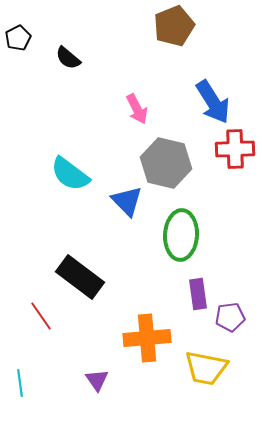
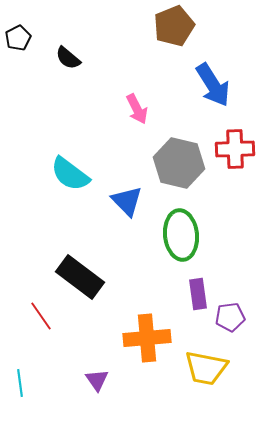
blue arrow: moved 17 px up
gray hexagon: moved 13 px right
green ellipse: rotated 9 degrees counterclockwise
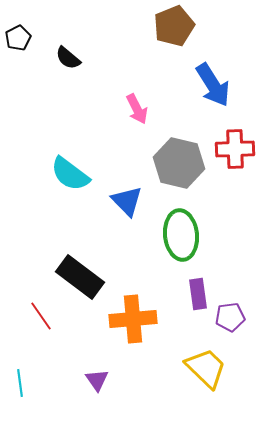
orange cross: moved 14 px left, 19 px up
yellow trapezoid: rotated 147 degrees counterclockwise
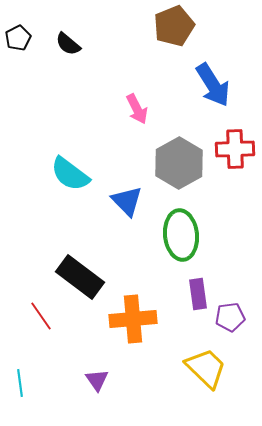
black semicircle: moved 14 px up
gray hexagon: rotated 18 degrees clockwise
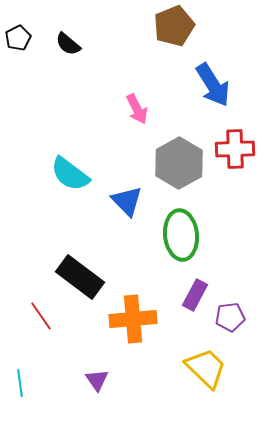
purple rectangle: moved 3 px left, 1 px down; rotated 36 degrees clockwise
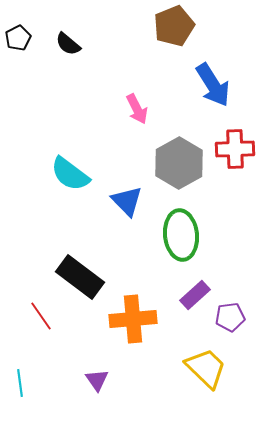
purple rectangle: rotated 20 degrees clockwise
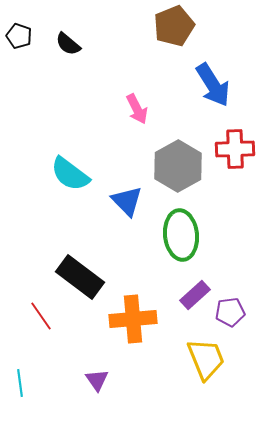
black pentagon: moved 1 px right, 2 px up; rotated 25 degrees counterclockwise
gray hexagon: moved 1 px left, 3 px down
purple pentagon: moved 5 px up
yellow trapezoid: moved 9 px up; rotated 24 degrees clockwise
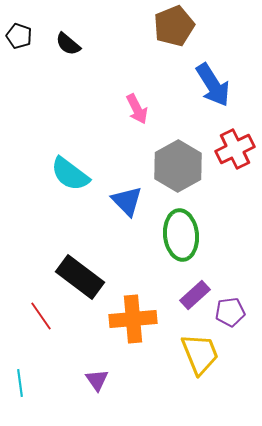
red cross: rotated 24 degrees counterclockwise
yellow trapezoid: moved 6 px left, 5 px up
